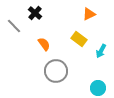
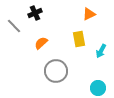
black cross: rotated 24 degrees clockwise
yellow rectangle: rotated 42 degrees clockwise
orange semicircle: moved 3 px left, 1 px up; rotated 96 degrees counterclockwise
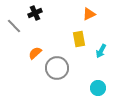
orange semicircle: moved 6 px left, 10 px down
gray circle: moved 1 px right, 3 px up
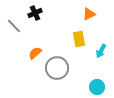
cyan circle: moved 1 px left, 1 px up
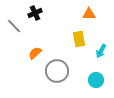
orange triangle: rotated 24 degrees clockwise
gray circle: moved 3 px down
cyan circle: moved 1 px left, 7 px up
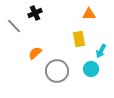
cyan circle: moved 5 px left, 11 px up
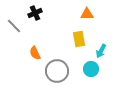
orange triangle: moved 2 px left
orange semicircle: rotated 72 degrees counterclockwise
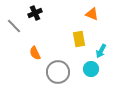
orange triangle: moved 5 px right; rotated 24 degrees clockwise
gray circle: moved 1 px right, 1 px down
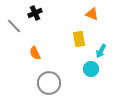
gray circle: moved 9 px left, 11 px down
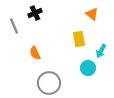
orange triangle: rotated 16 degrees clockwise
gray line: rotated 21 degrees clockwise
cyan circle: moved 3 px left, 1 px up
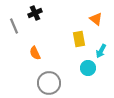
orange triangle: moved 4 px right, 5 px down
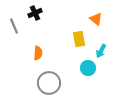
orange semicircle: moved 3 px right; rotated 152 degrees counterclockwise
